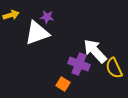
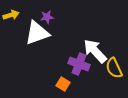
purple star: rotated 16 degrees counterclockwise
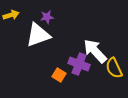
white triangle: moved 1 px right, 2 px down
orange square: moved 4 px left, 9 px up
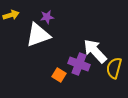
yellow semicircle: rotated 40 degrees clockwise
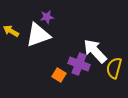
yellow arrow: moved 16 px down; rotated 133 degrees counterclockwise
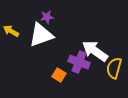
white triangle: moved 3 px right
white arrow: rotated 12 degrees counterclockwise
purple cross: moved 2 px up
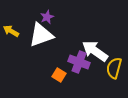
purple star: rotated 16 degrees counterclockwise
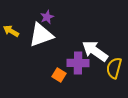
purple cross: moved 1 px left, 1 px down; rotated 20 degrees counterclockwise
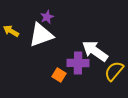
yellow semicircle: moved 3 px down; rotated 25 degrees clockwise
